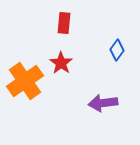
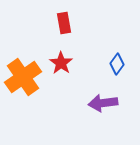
red rectangle: rotated 15 degrees counterclockwise
blue diamond: moved 14 px down
orange cross: moved 2 px left, 4 px up
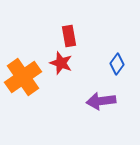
red rectangle: moved 5 px right, 13 px down
red star: rotated 15 degrees counterclockwise
purple arrow: moved 2 px left, 2 px up
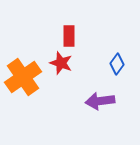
red rectangle: rotated 10 degrees clockwise
purple arrow: moved 1 px left
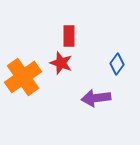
purple arrow: moved 4 px left, 3 px up
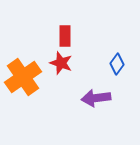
red rectangle: moved 4 px left
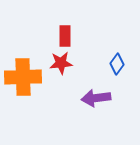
red star: rotated 25 degrees counterclockwise
orange cross: rotated 33 degrees clockwise
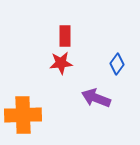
orange cross: moved 38 px down
purple arrow: rotated 28 degrees clockwise
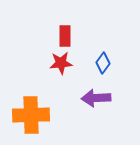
blue diamond: moved 14 px left, 1 px up
purple arrow: rotated 24 degrees counterclockwise
orange cross: moved 8 px right
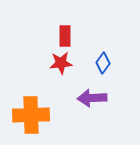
purple arrow: moved 4 px left
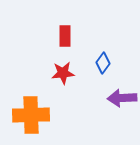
red star: moved 2 px right, 10 px down
purple arrow: moved 30 px right
